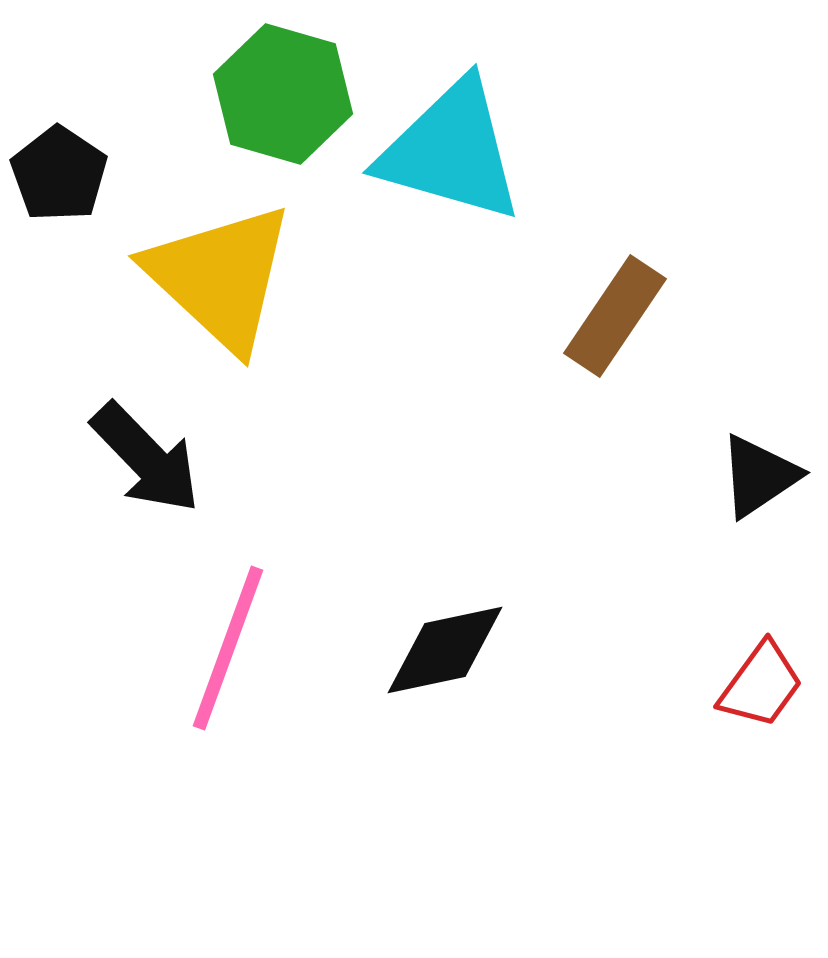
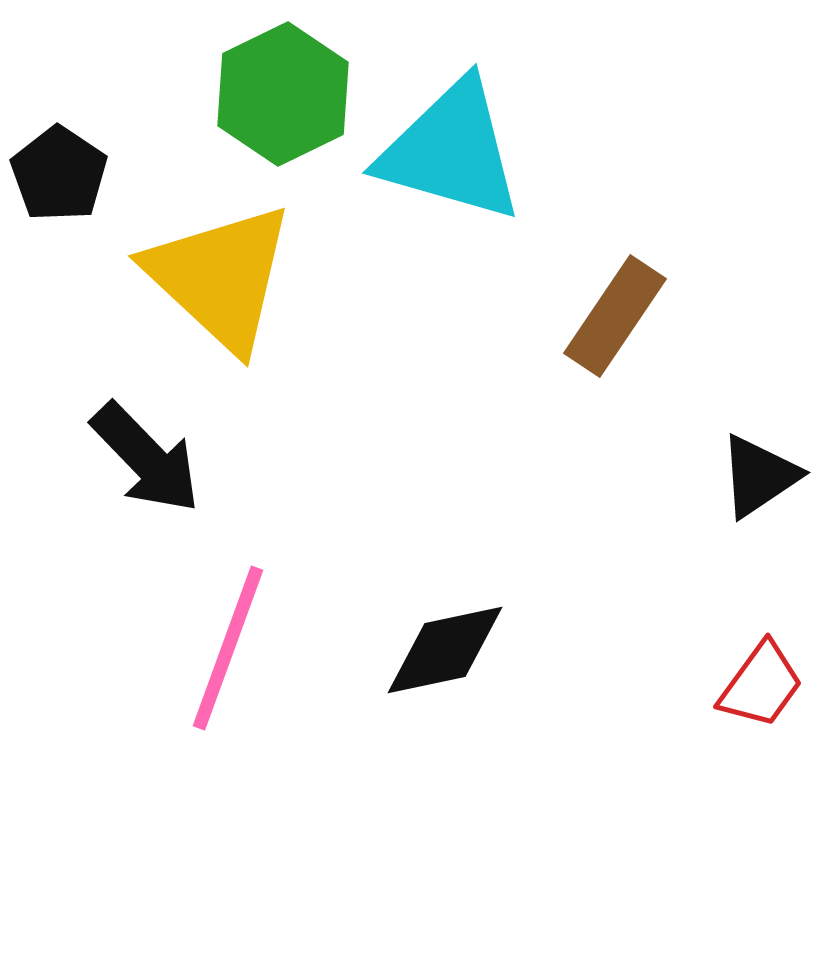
green hexagon: rotated 18 degrees clockwise
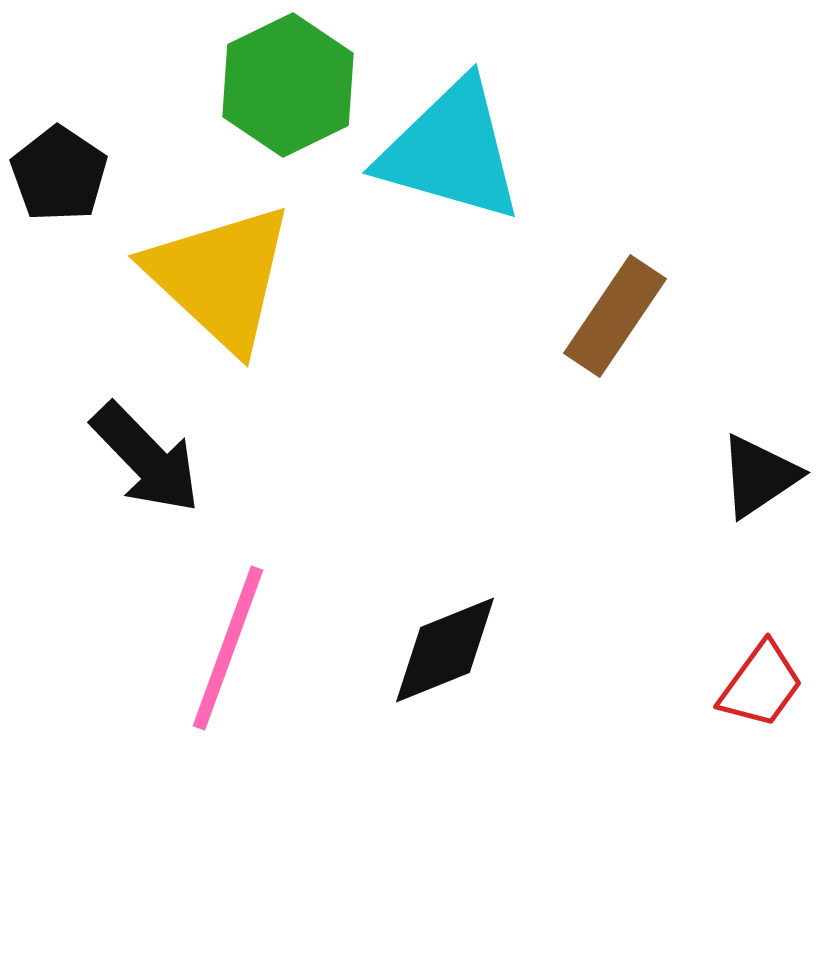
green hexagon: moved 5 px right, 9 px up
black diamond: rotated 10 degrees counterclockwise
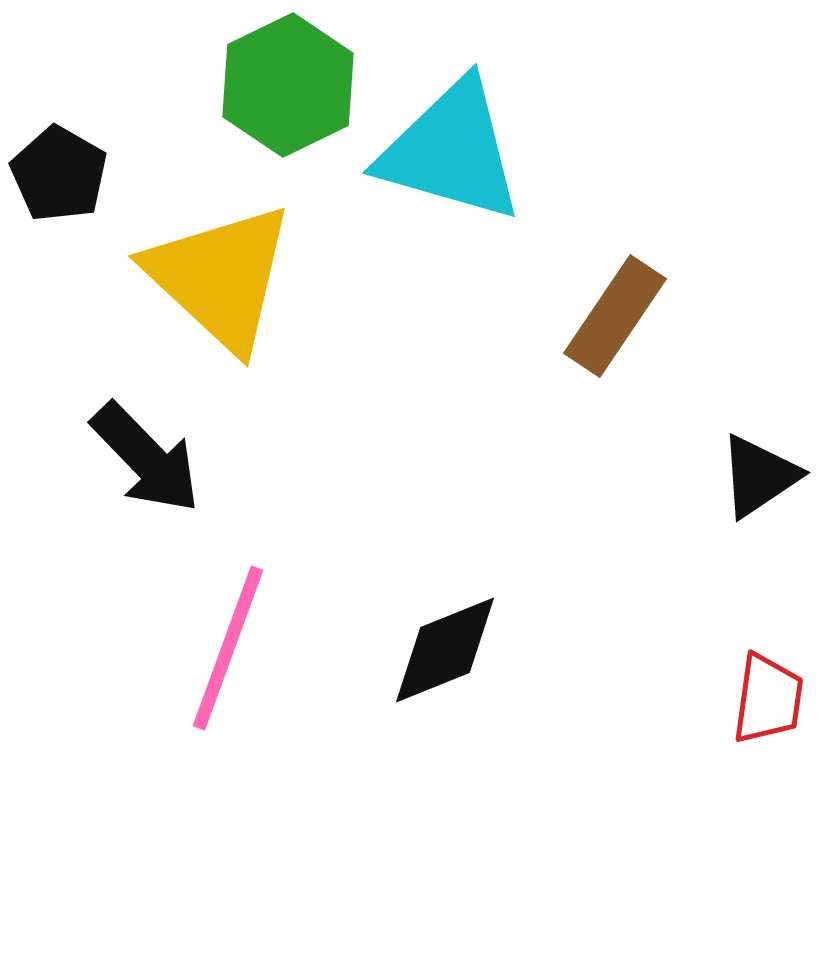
black pentagon: rotated 4 degrees counterclockwise
red trapezoid: moved 7 px right, 14 px down; rotated 28 degrees counterclockwise
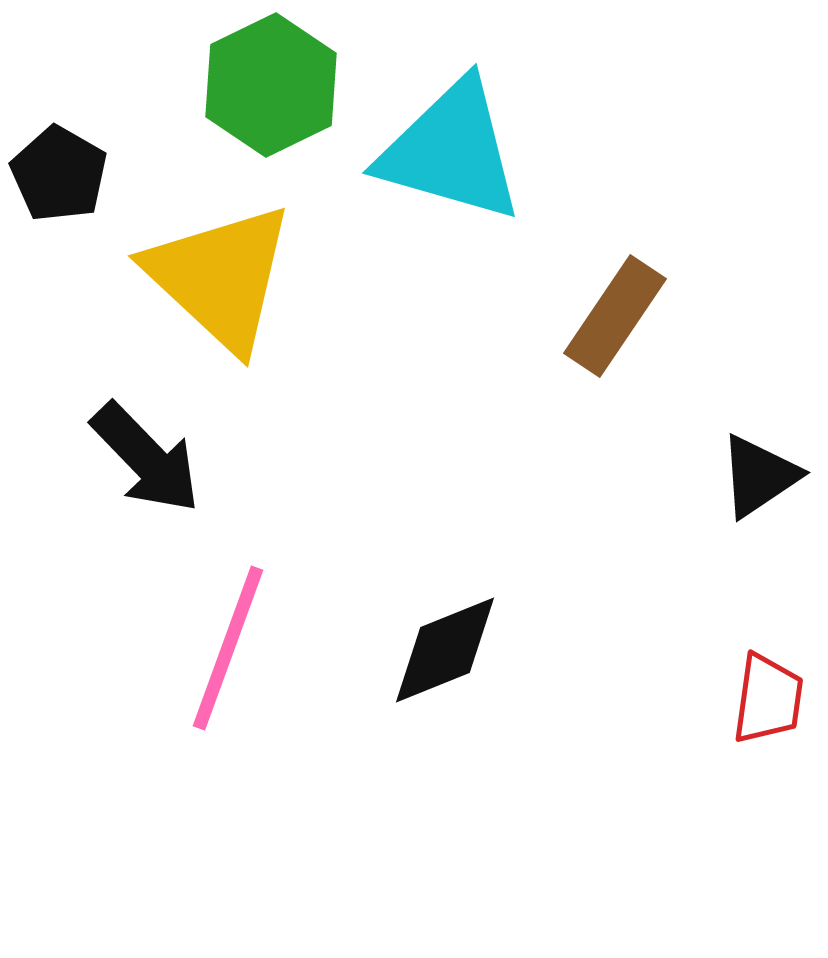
green hexagon: moved 17 px left
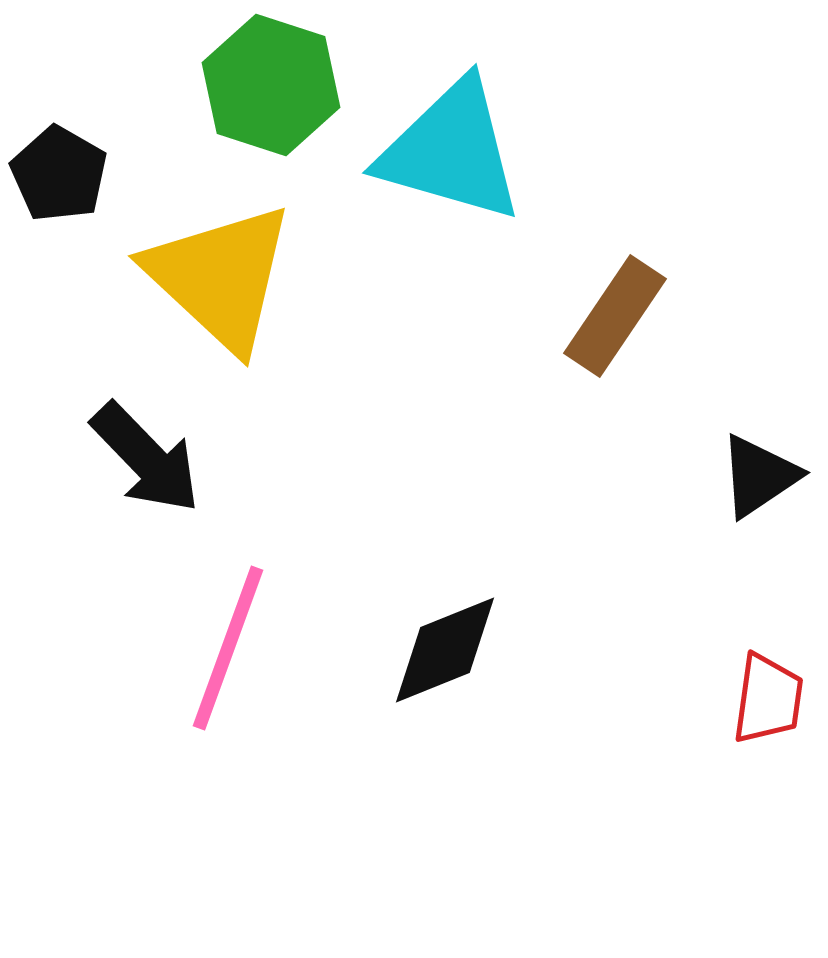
green hexagon: rotated 16 degrees counterclockwise
